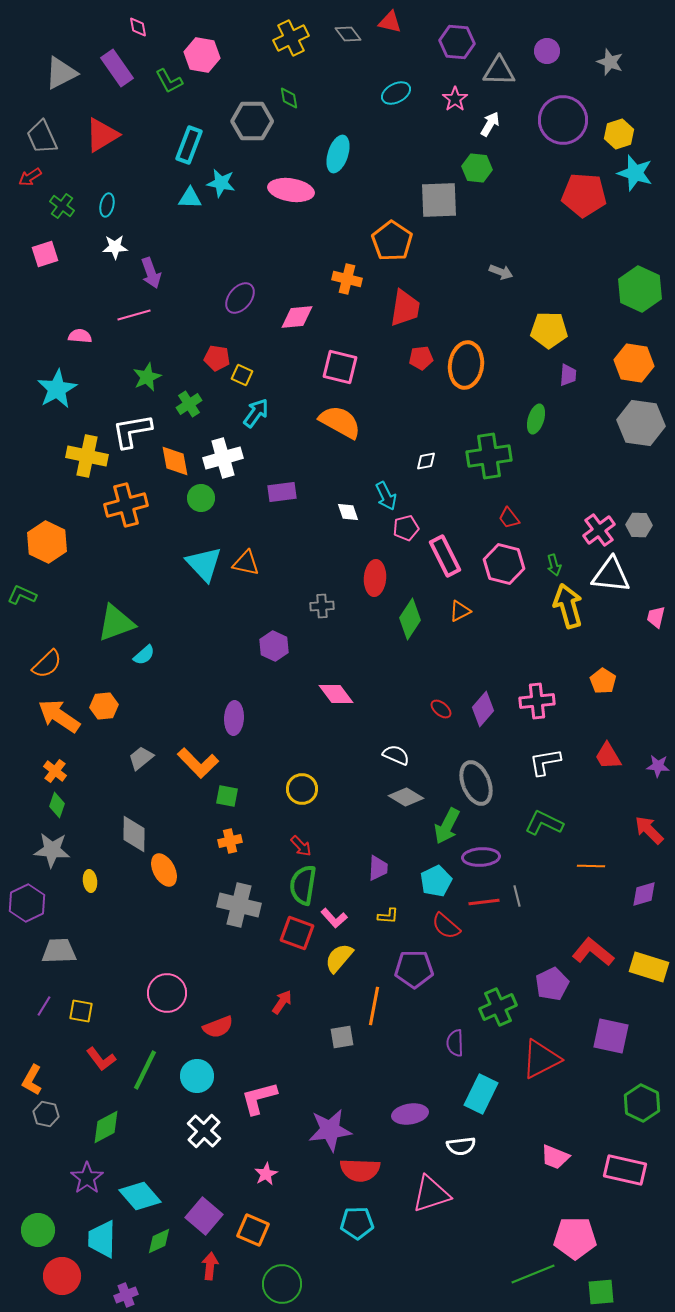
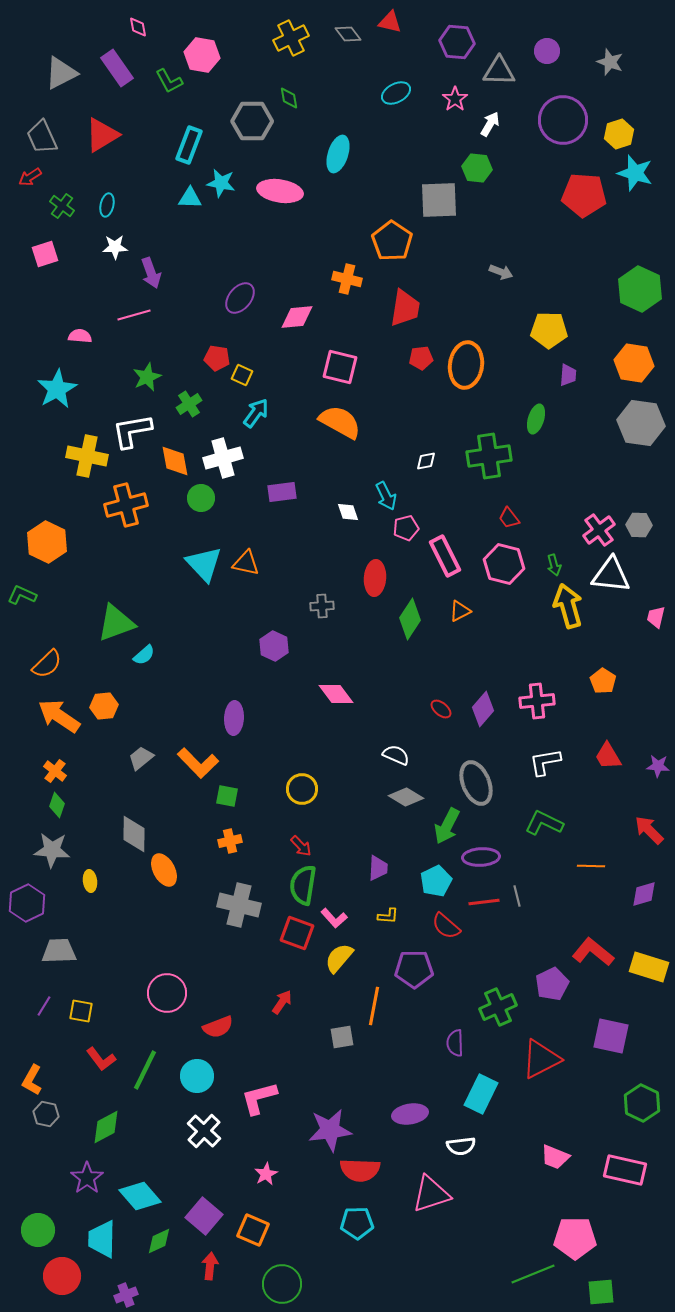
pink ellipse at (291, 190): moved 11 px left, 1 px down
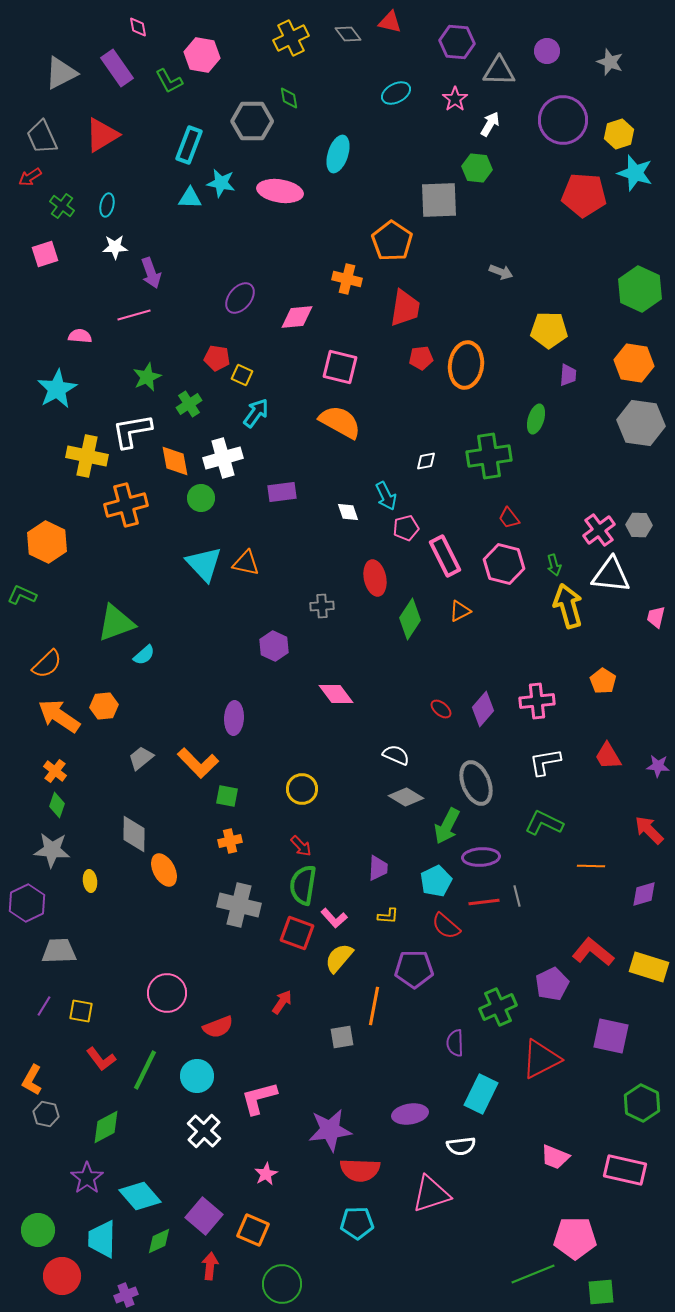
red ellipse at (375, 578): rotated 16 degrees counterclockwise
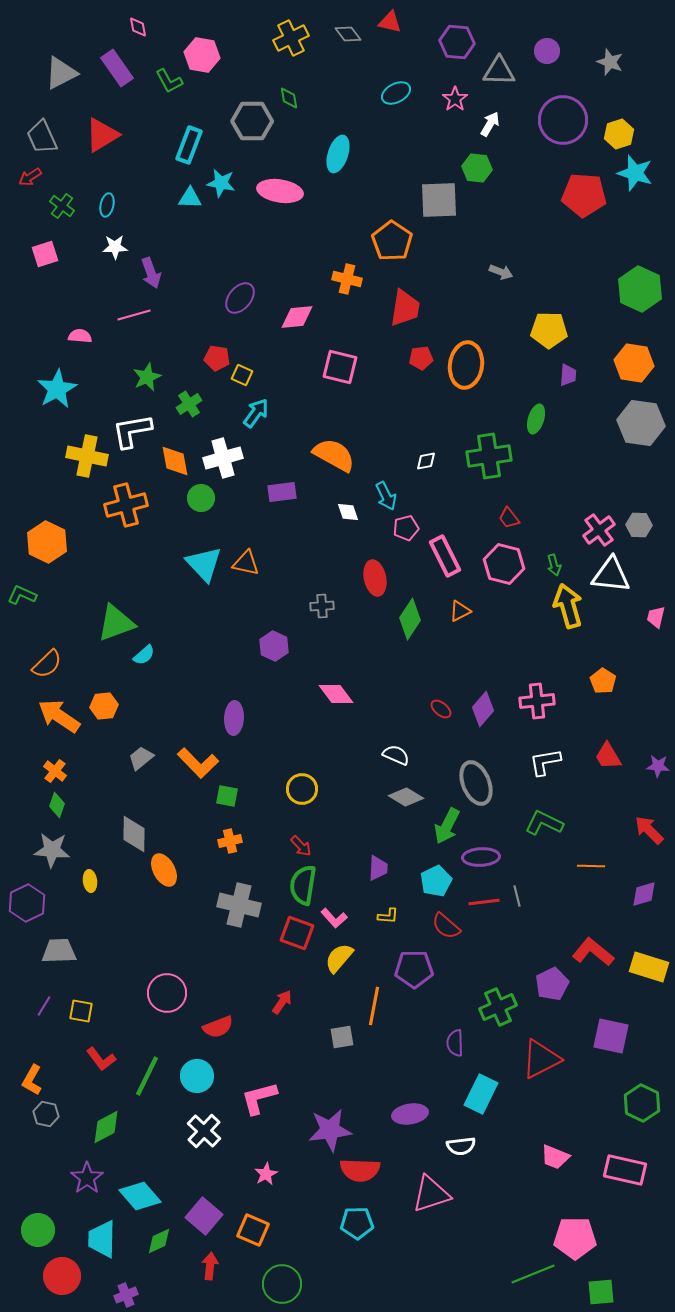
orange semicircle at (340, 422): moved 6 px left, 33 px down
green line at (145, 1070): moved 2 px right, 6 px down
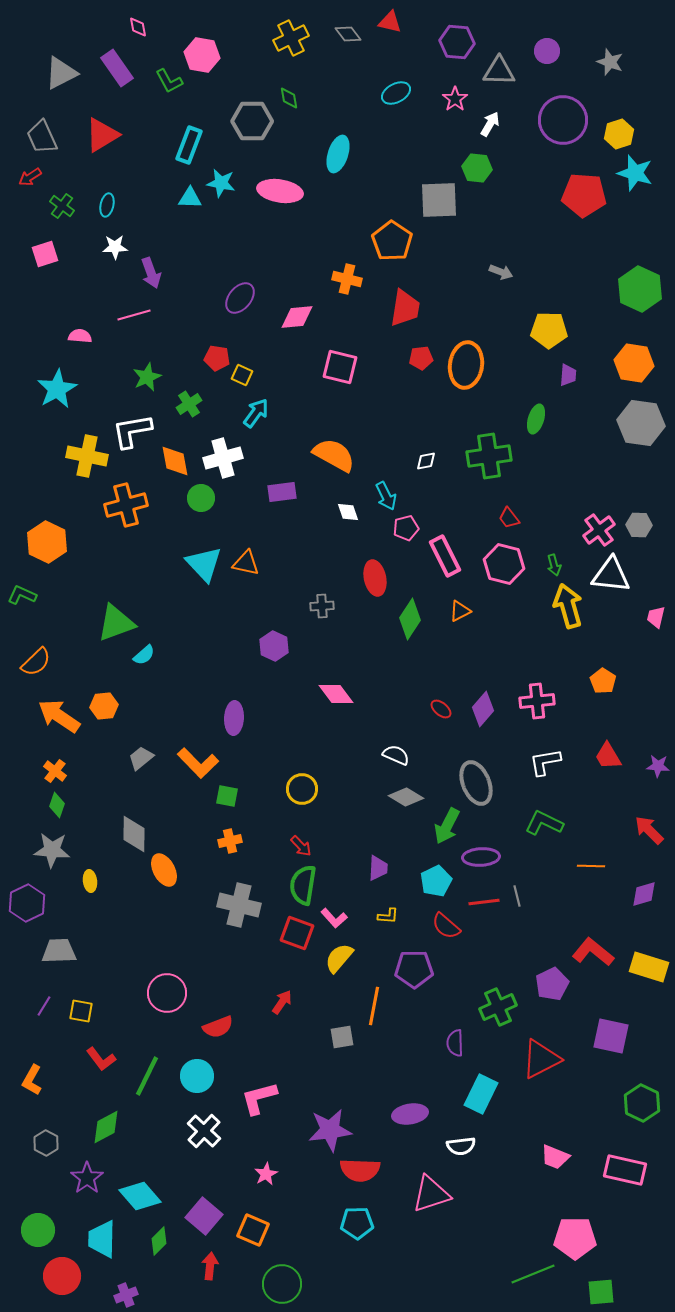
orange semicircle at (47, 664): moved 11 px left, 2 px up
gray hexagon at (46, 1114): moved 29 px down; rotated 15 degrees clockwise
green diamond at (159, 1241): rotated 20 degrees counterclockwise
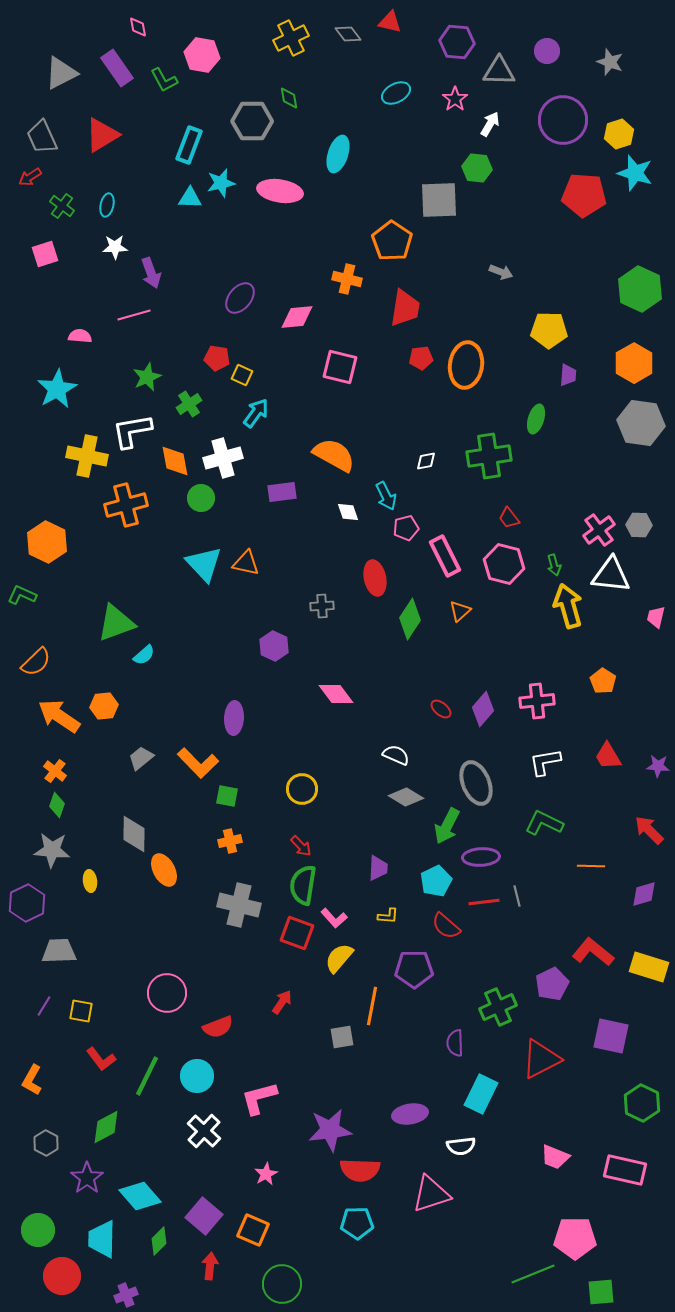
green L-shape at (169, 81): moved 5 px left, 1 px up
cyan star at (221, 183): rotated 24 degrees counterclockwise
orange hexagon at (634, 363): rotated 21 degrees clockwise
orange triangle at (460, 611): rotated 15 degrees counterclockwise
orange line at (374, 1006): moved 2 px left
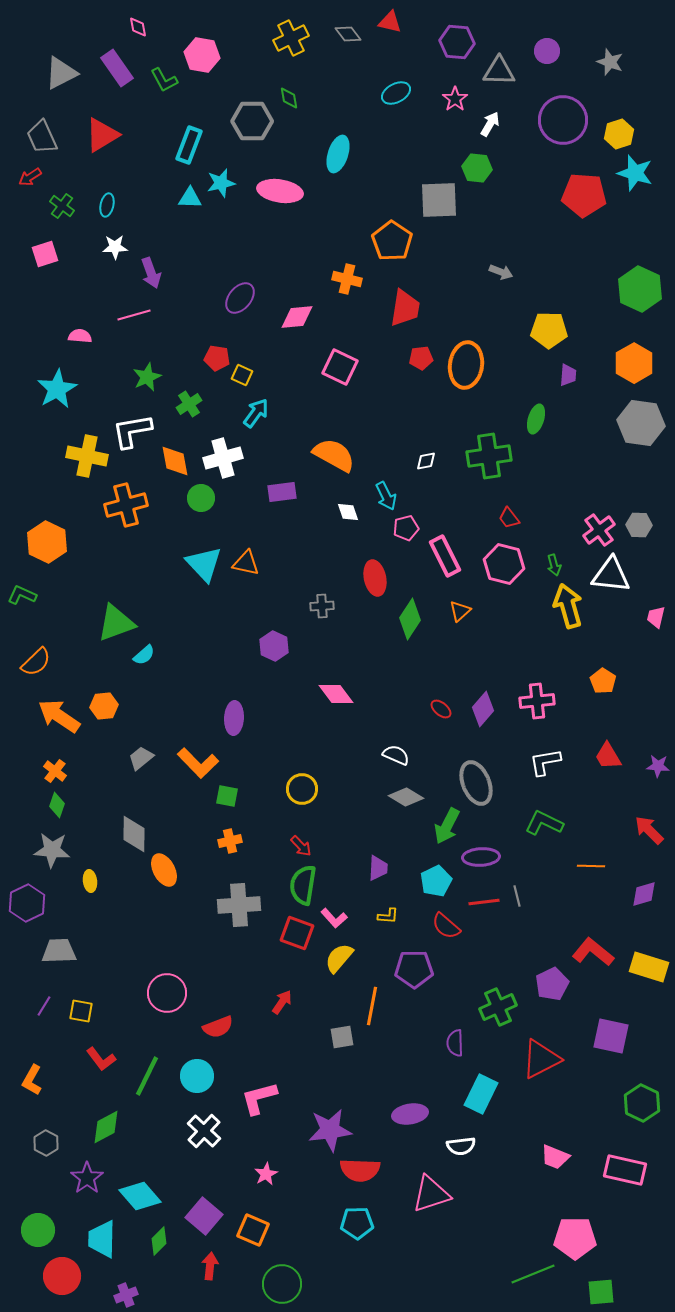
pink square at (340, 367): rotated 12 degrees clockwise
gray cross at (239, 905): rotated 18 degrees counterclockwise
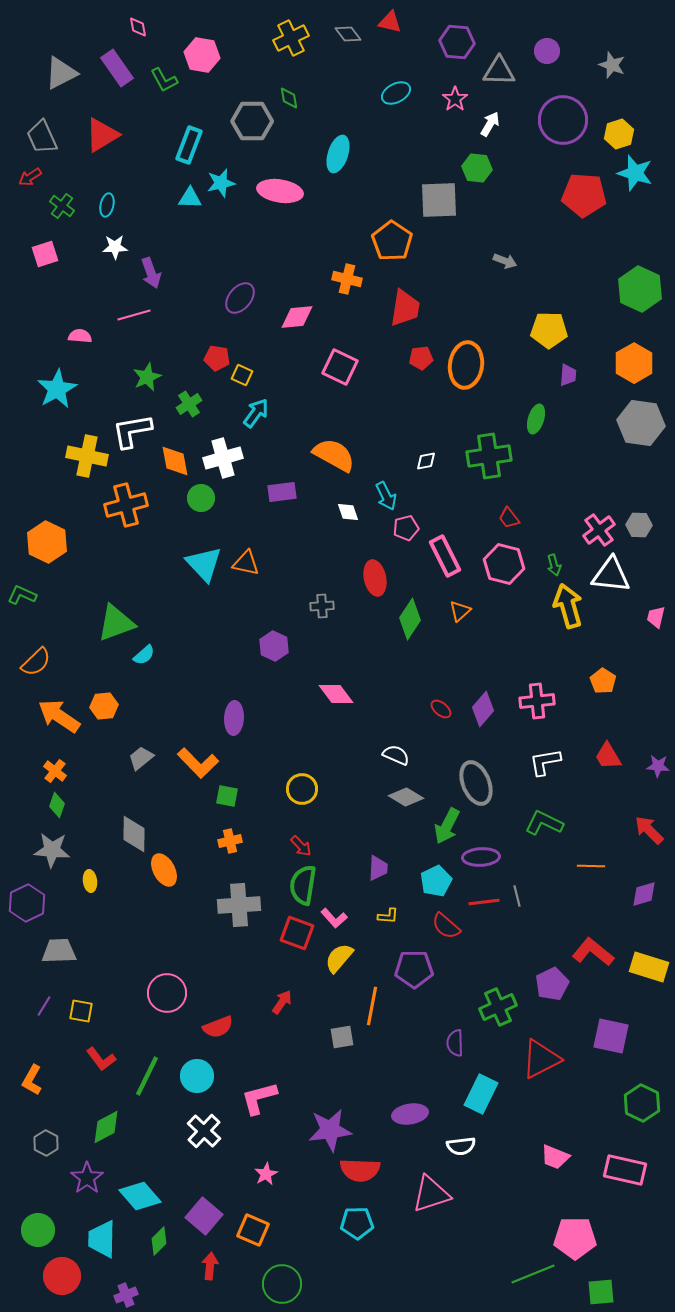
gray star at (610, 62): moved 2 px right, 3 px down
gray arrow at (501, 272): moved 4 px right, 11 px up
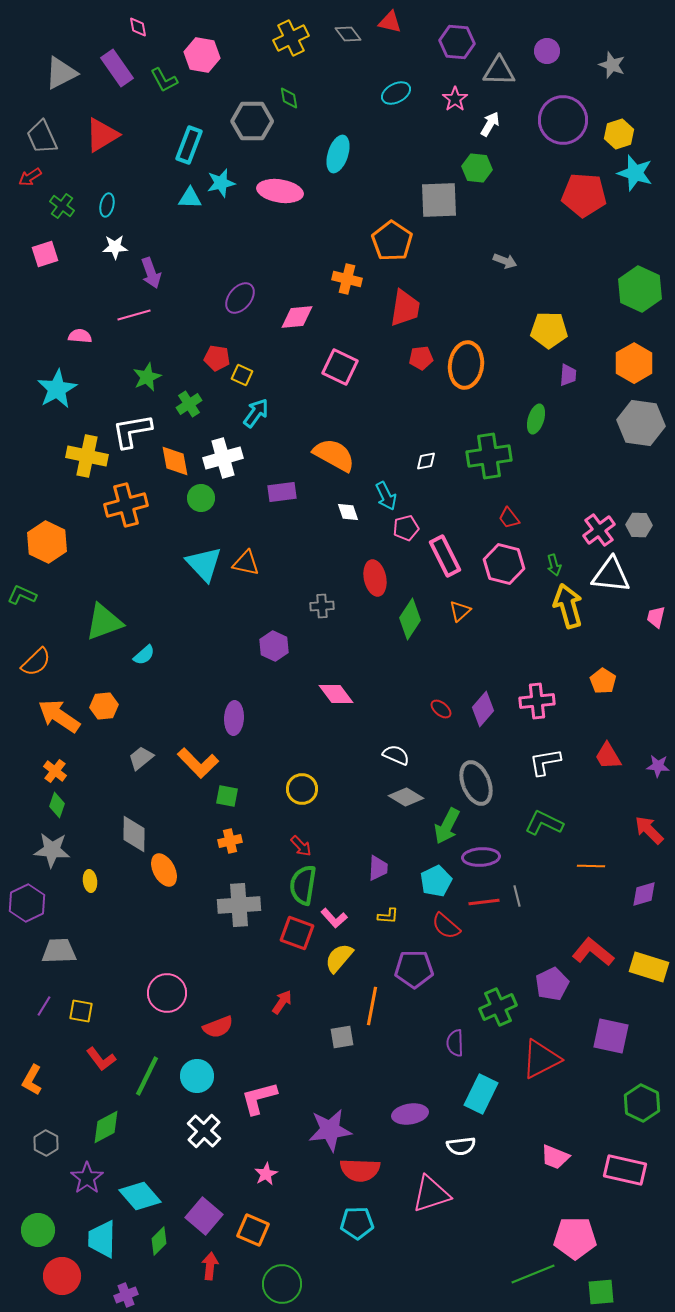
green triangle at (116, 623): moved 12 px left, 1 px up
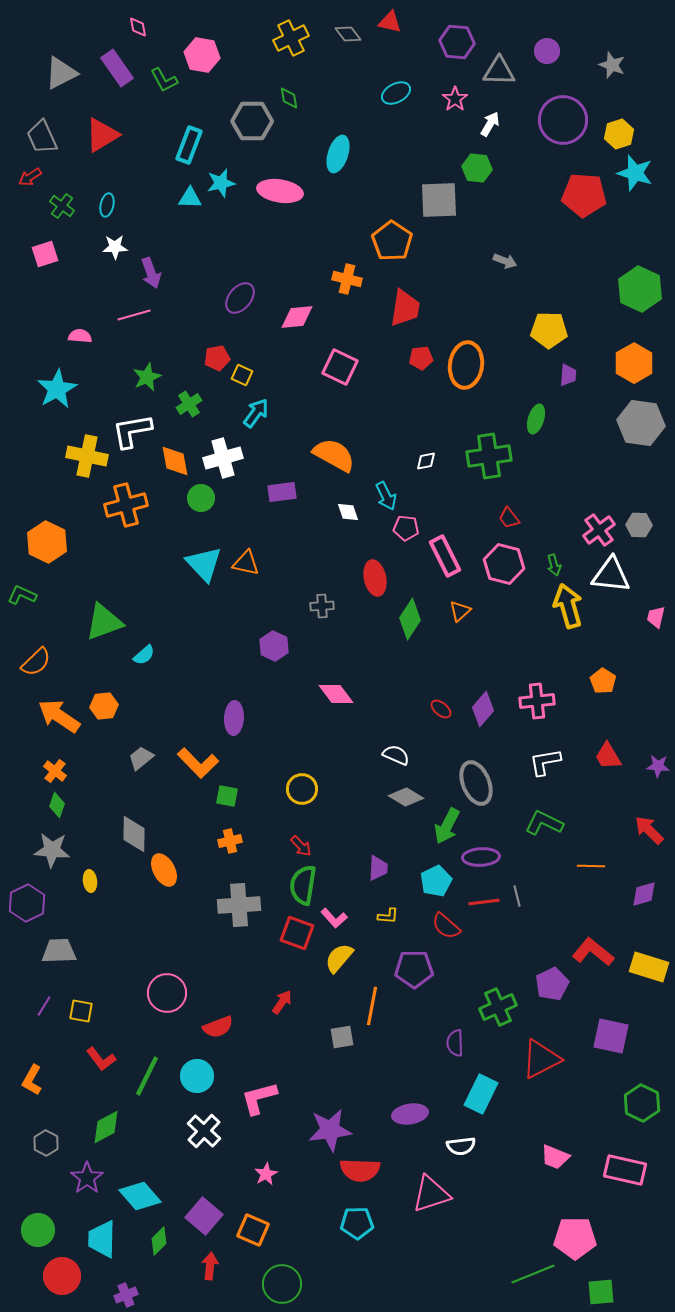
red pentagon at (217, 358): rotated 20 degrees counterclockwise
pink pentagon at (406, 528): rotated 20 degrees clockwise
